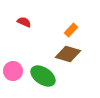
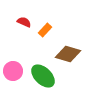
orange rectangle: moved 26 px left
green ellipse: rotated 10 degrees clockwise
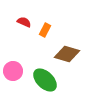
orange rectangle: rotated 16 degrees counterclockwise
brown diamond: moved 1 px left
green ellipse: moved 2 px right, 4 px down
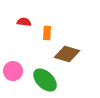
red semicircle: rotated 16 degrees counterclockwise
orange rectangle: moved 2 px right, 3 px down; rotated 24 degrees counterclockwise
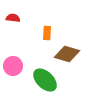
red semicircle: moved 11 px left, 4 px up
pink circle: moved 5 px up
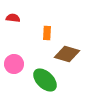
pink circle: moved 1 px right, 2 px up
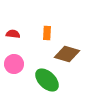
red semicircle: moved 16 px down
green ellipse: moved 2 px right
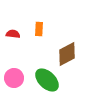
orange rectangle: moved 8 px left, 4 px up
brown diamond: rotated 45 degrees counterclockwise
pink circle: moved 14 px down
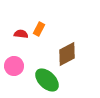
orange rectangle: rotated 24 degrees clockwise
red semicircle: moved 8 px right
pink circle: moved 12 px up
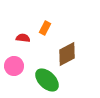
orange rectangle: moved 6 px right, 1 px up
red semicircle: moved 2 px right, 4 px down
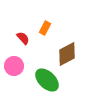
red semicircle: rotated 40 degrees clockwise
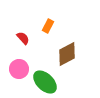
orange rectangle: moved 3 px right, 2 px up
pink circle: moved 5 px right, 3 px down
green ellipse: moved 2 px left, 2 px down
